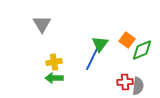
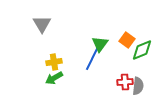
green arrow: rotated 30 degrees counterclockwise
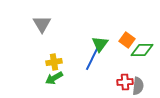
green diamond: rotated 20 degrees clockwise
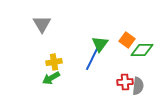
green arrow: moved 3 px left
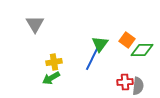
gray triangle: moved 7 px left
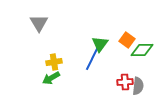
gray triangle: moved 4 px right, 1 px up
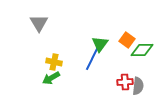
yellow cross: rotated 21 degrees clockwise
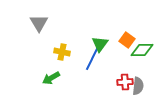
yellow cross: moved 8 px right, 10 px up
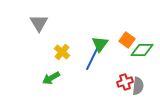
yellow cross: rotated 28 degrees clockwise
red cross: rotated 14 degrees counterclockwise
